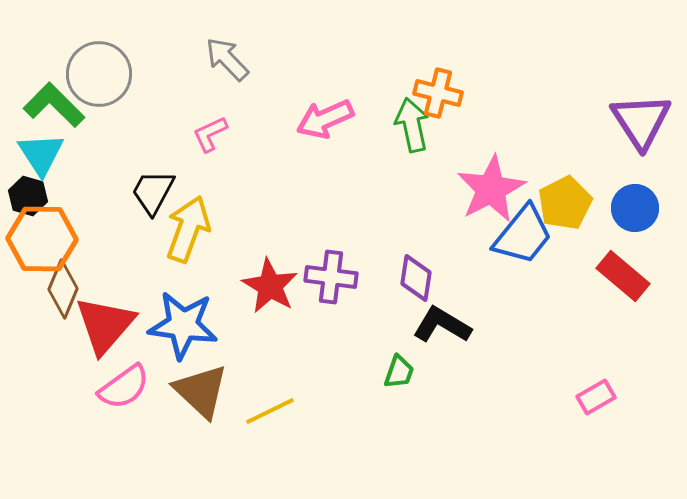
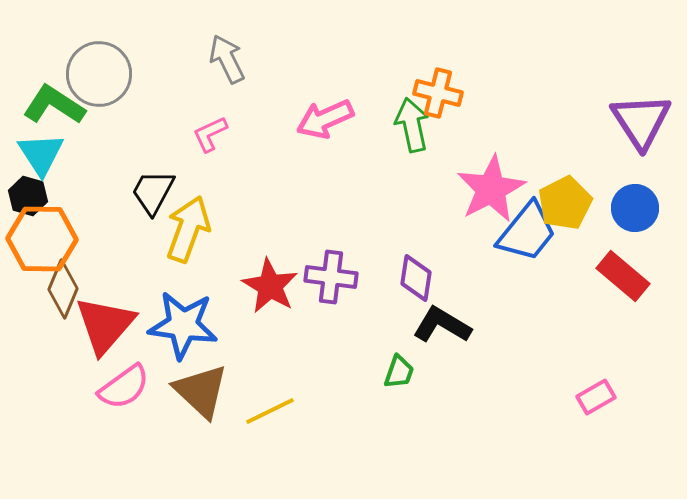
gray arrow: rotated 18 degrees clockwise
green L-shape: rotated 12 degrees counterclockwise
blue trapezoid: moved 4 px right, 3 px up
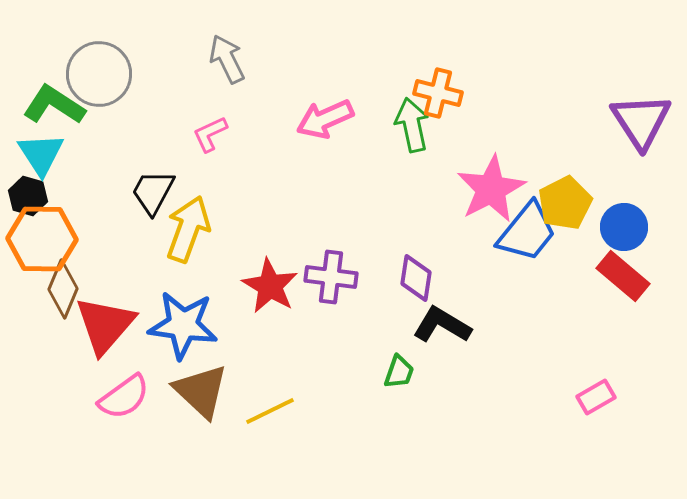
blue circle: moved 11 px left, 19 px down
pink semicircle: moved 10 px down
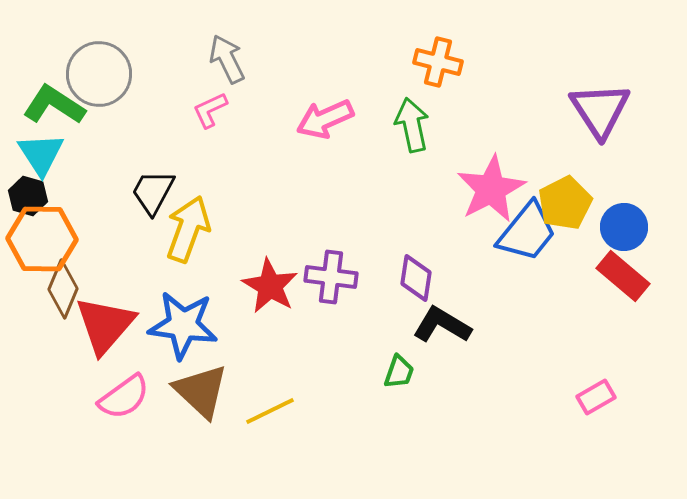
orange cross: moved 31 px up
purple triangle: moved 41 px left, 11 px up
pink L-shape: moved 24 px up
